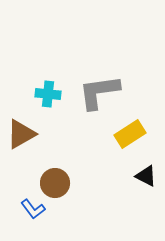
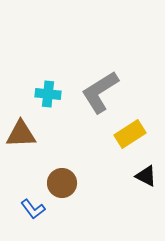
gray L-shape: moved 1 px right; rotated 24 degrees counterclockwise
brown triangle: rotated 28 degrees clockwise
brown circle: moved 7 px right
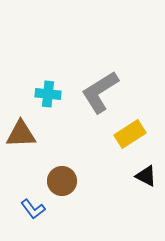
brown circle: moved 2 px up
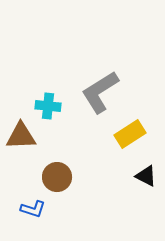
cyan cross: moved 12 px down
brown triangle: moved 2 px down
brown circle: moved 5 px left, 4 px up
blue L-shape: rotated 35 degrees counterclockwise
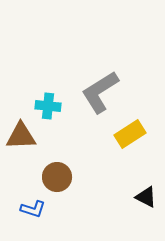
black triangle: moved 21 px down
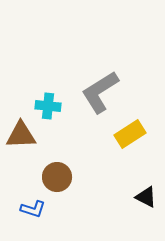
brown triangle: moved 1 px up
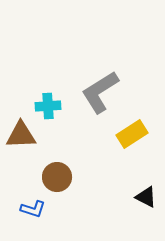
cyan cross: rotated 10 degrees counterclockwise
yellow rectangle: moved 2 px right
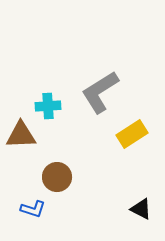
black triangle: moved 5 px left, 12 px down
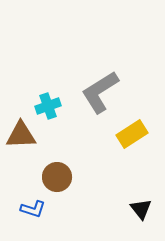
cyan cross: rotated 15 degrees counterclockwise
black triangle: rotated 25 degrees clockwise
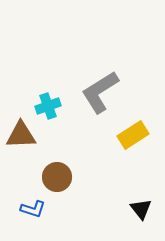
yellow rectangle: moved 1 px right, 1 px down
